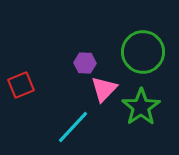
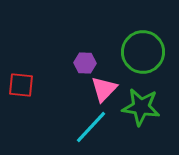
red square: rotated 28 degrees clockwise
green star: rotated 30 degrees counterclockwise
cyan line: moved 18 px right
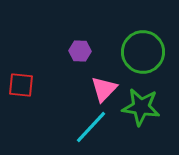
purple hexagon: moved 5 px left, 12 px up
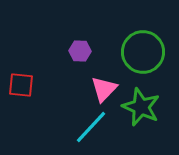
green star: rotated 15 degrees clockwise
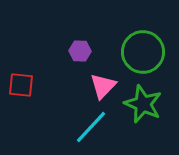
pink triangle: moved 1 px left, 3 px up
green star: moved 2 px right, 3 px up
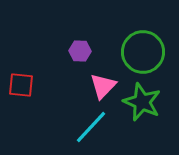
green star: moved 1 px left, 2 px up
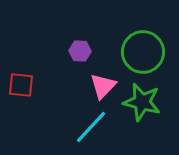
green star: rotated 9 degrees counterclockwise
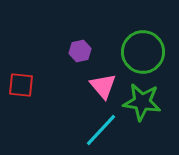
purple hexagon: rotated 15 degrees counterclockwise
pink triangle: rotated 24 degrees counterclockwise
green star: rotated 6 degrees counterclockwise
cyan line: moved 10 px right, 3 px down
